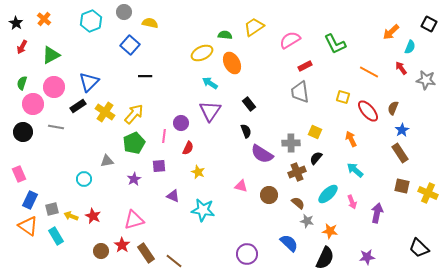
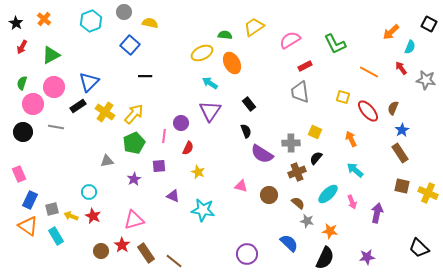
cyan circle at (84, 179): moved 5 px right, 13 px down
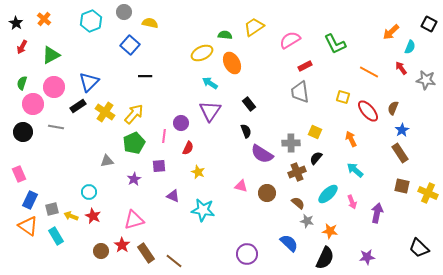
brown circle at (269, 195): moved 2 px left, 2 px up
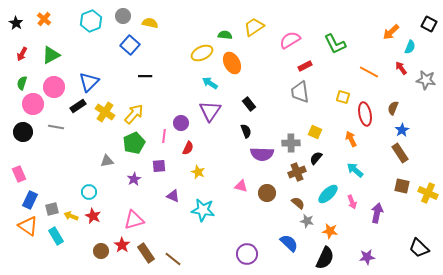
gray circle at (124, 12): moved 1 px left, 4 px down
red arrow at (22, 47): moved 7 px down
red ellipse at (368, 111): moved 3 px left, 3 px down; rotated 30 degrees clockwise
purple semicircle at (262, 154): rotated 30 degrees counterclockwise
brown line at (174, 261): moved 1 px left, 2 px up
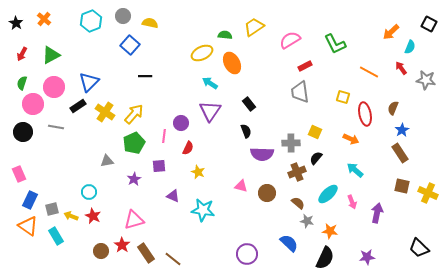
orange arrow at (351, 139): rotated 140 degrees clockwise
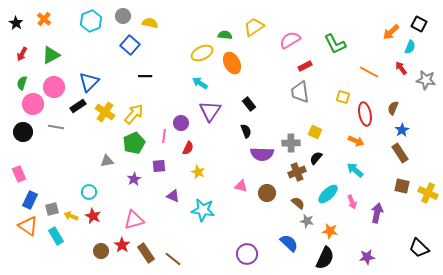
black square at (429, 24): moved 10 px left
cyan arrow at (210, 83): moved 10 px left
orange arrow at (351, 139): moved 5 px right, 2 px down
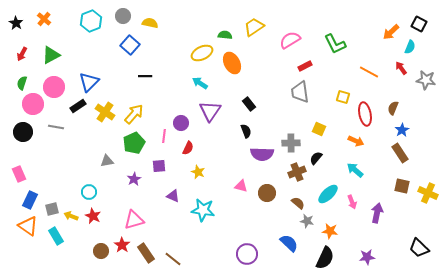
yellow square at (315, 132): moved 4 px right, 3 px up
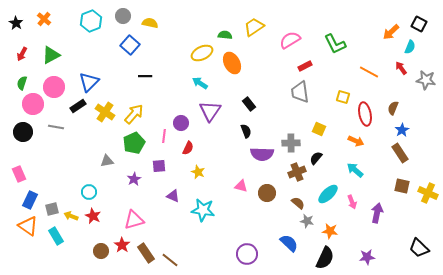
brown line at (173, 259): moved 3 px left, 1 px down
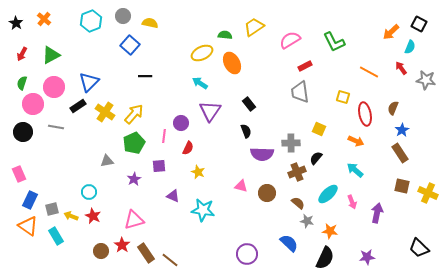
green L-shape at (335, 44): moved 1 px left, 2 px up
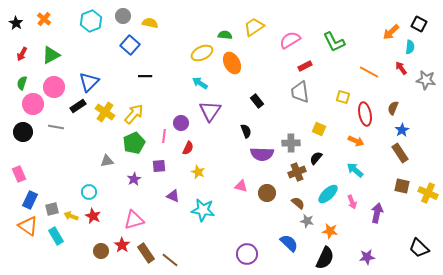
cyan semicircle at (410, 47): rotated 16 degrees counterclockwise
black rectangle at (249, 104): moved 8 px right, 3 px up
